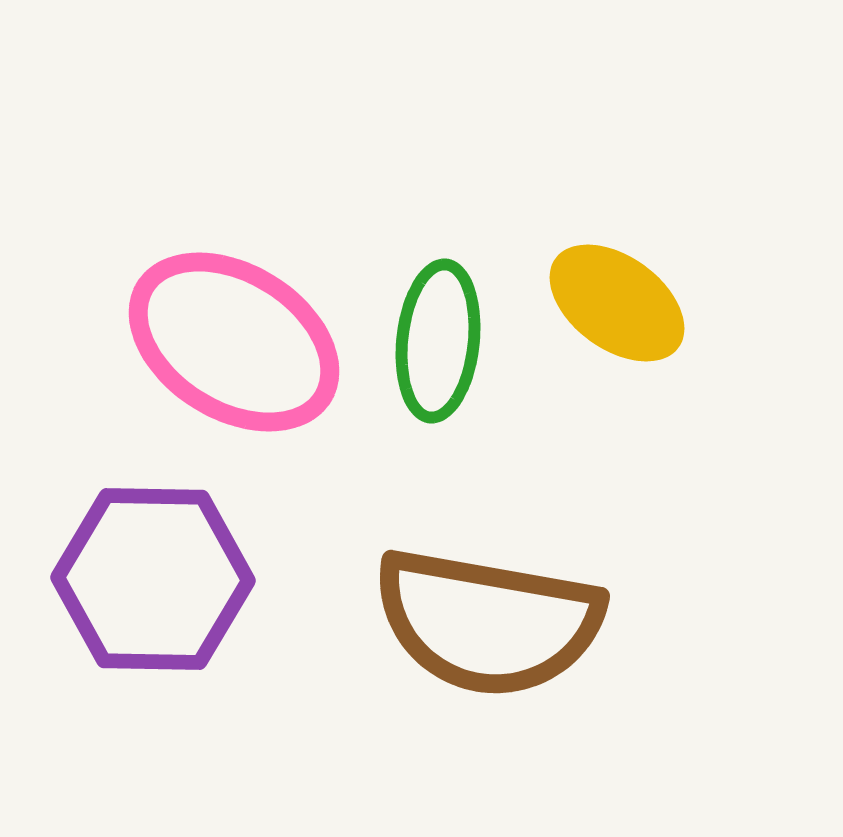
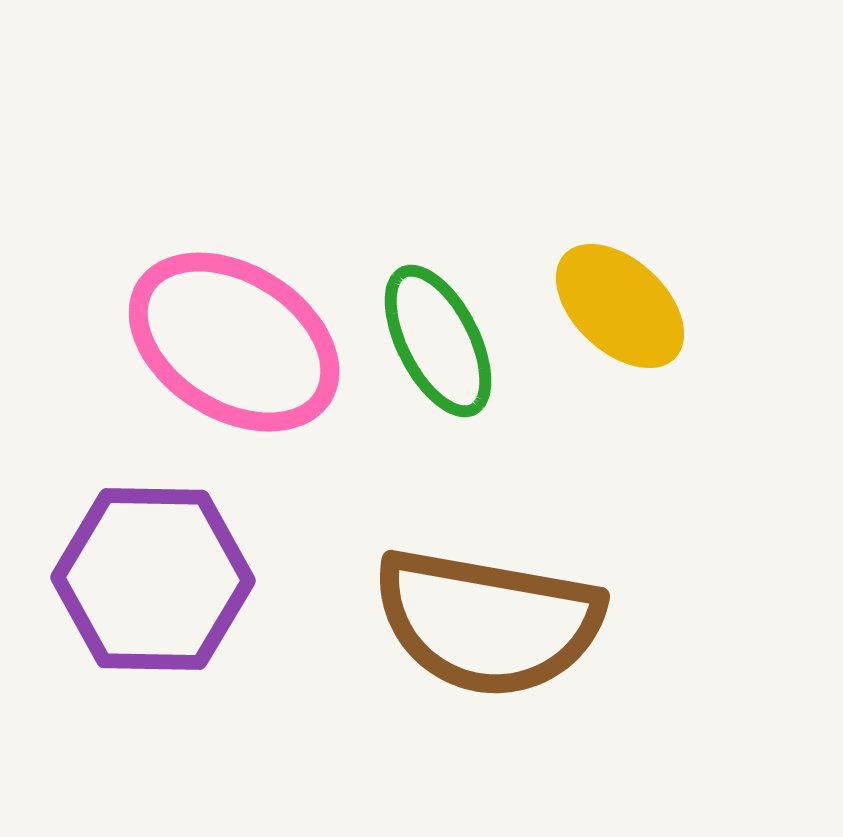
yellow ellipse: moved 3 px right, 3 px down; rotated 7 degrees clockwise
green ellipse: rotated 33 degrees counterclockwise
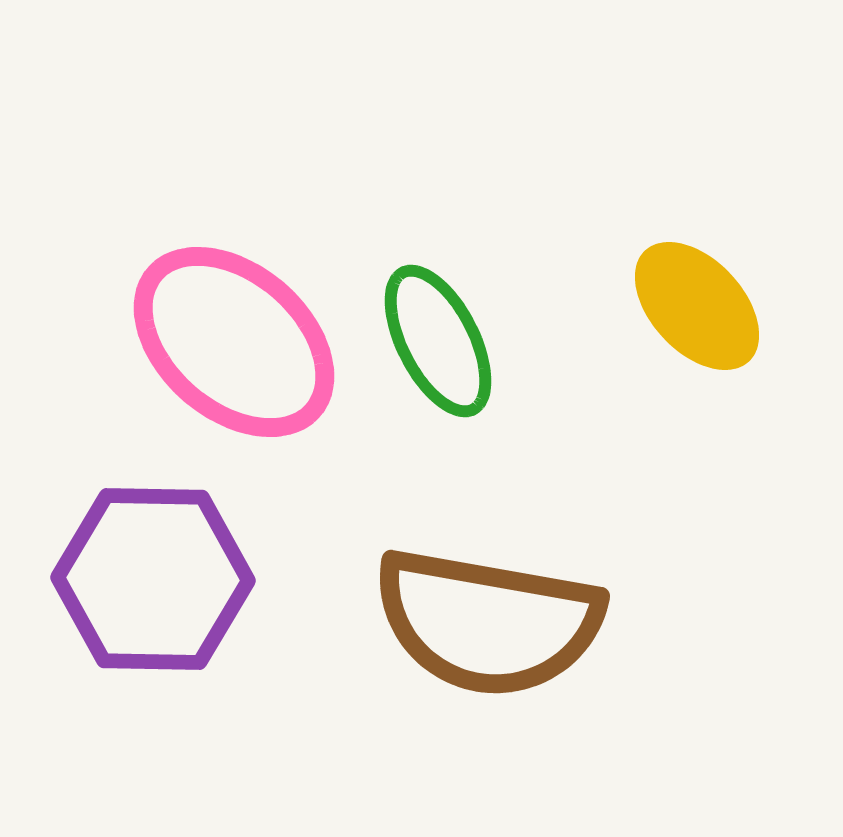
yellow ellipse: moved 77 px right; rotated 4 degrees clockwise
pink ellipse: rotated 9 degrees clockwise
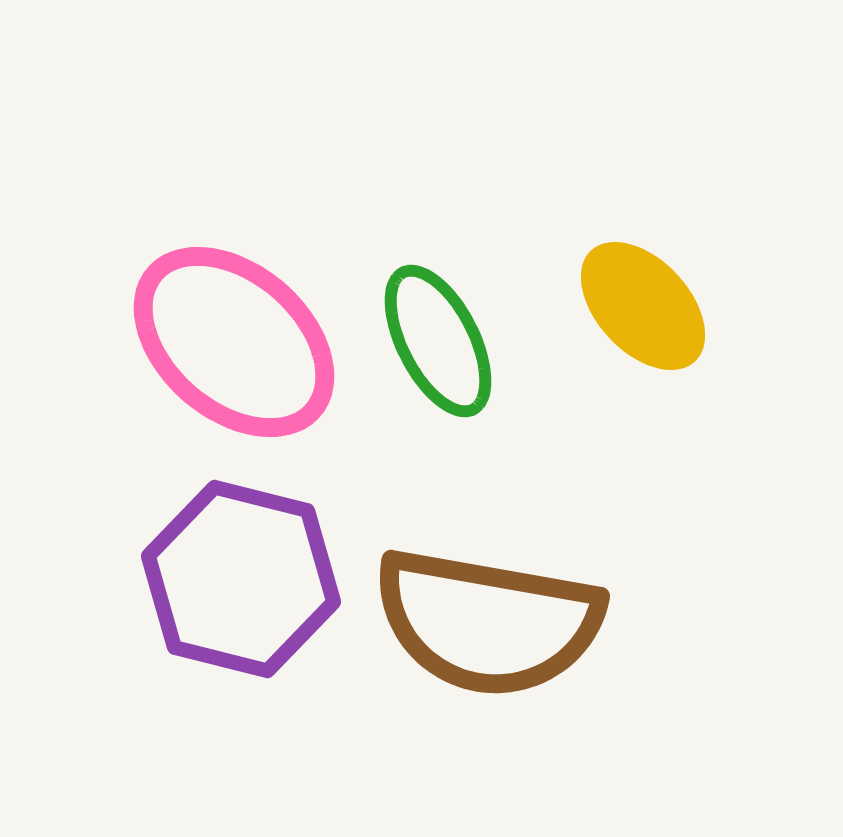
yellow ellipse: moved 54 px left
purple hexagon: moved 88 px right; rotated 13 degrees clockwise
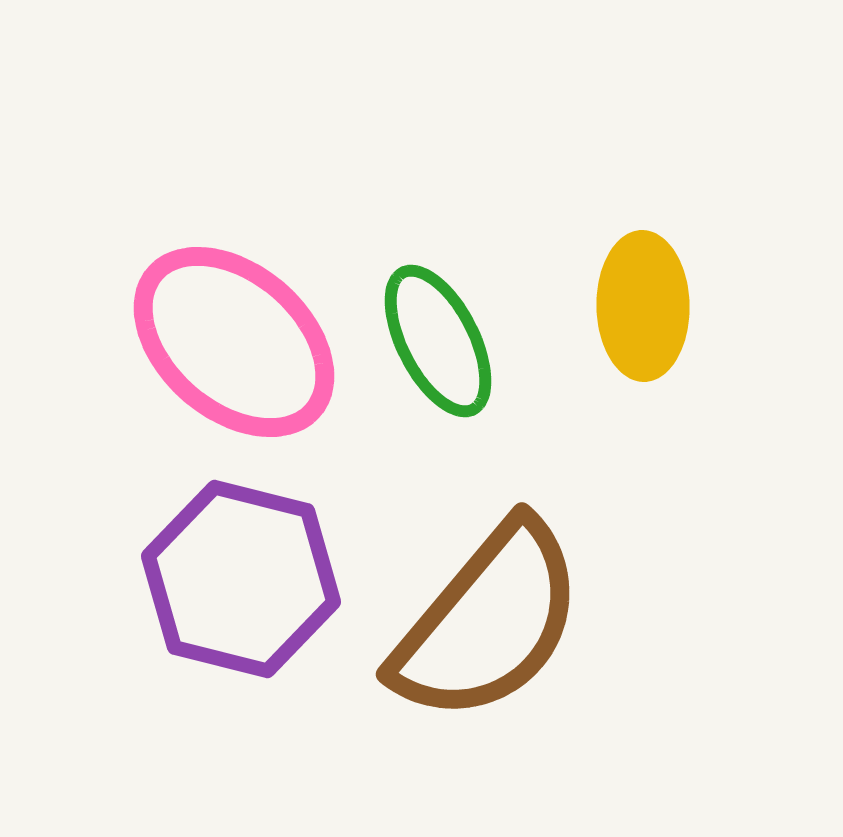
yellow ellipse: rotated 42 degrees clockwise
brown semicircle: rotated 60 degrees counterclockwise
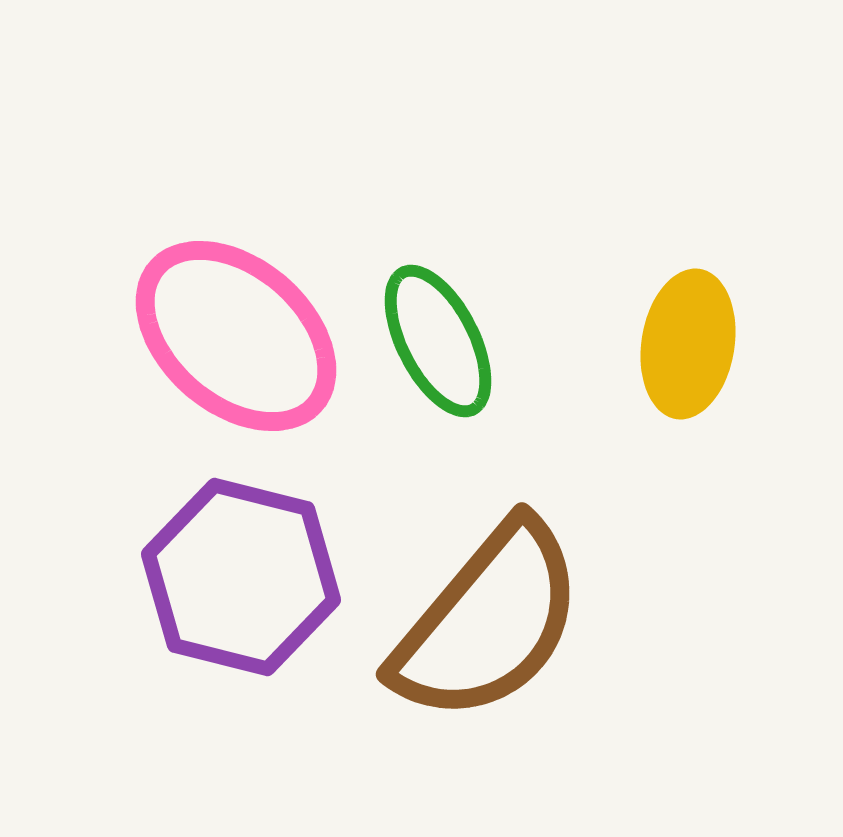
yellow ellipse: moved 45 px right, 38 px down; rotated 10 degrees clockwise
pink ellipse: moved 2 px right, 6 px up
purple hexagon: moved 2 px up
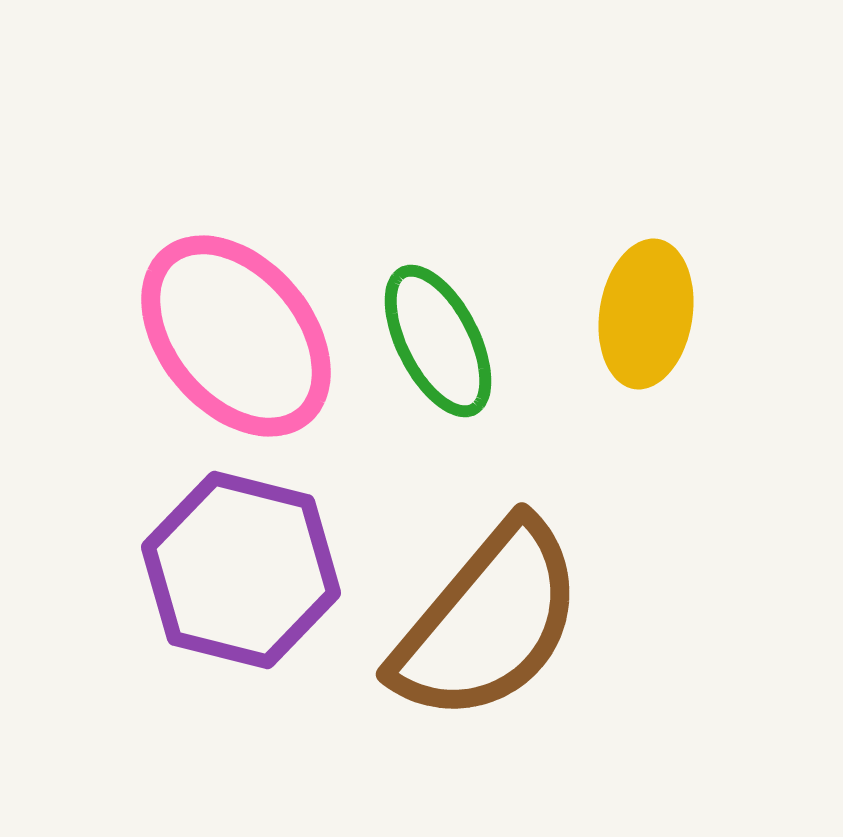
pink ellipse: rotated 9 degrees clockwise
yellow ellipse: moved 42 px left, 30 px up
purple hexagon: moved 7 px up
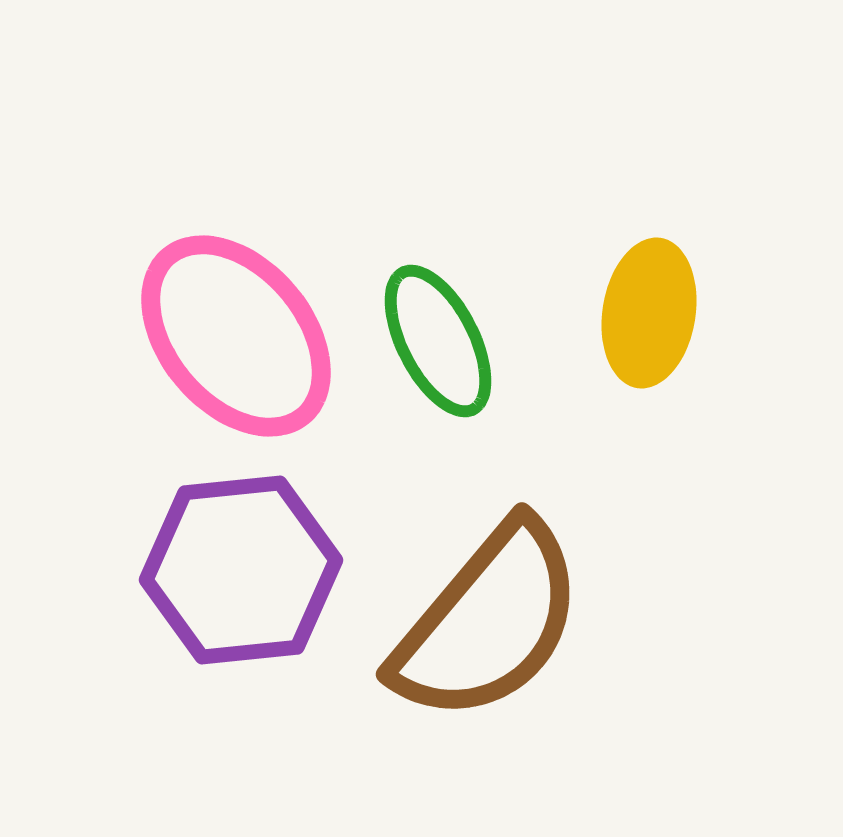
yellow ellipse: moved 3 px right, 1 px up
purple hexagon: rotated 20 degrees counterclockwise
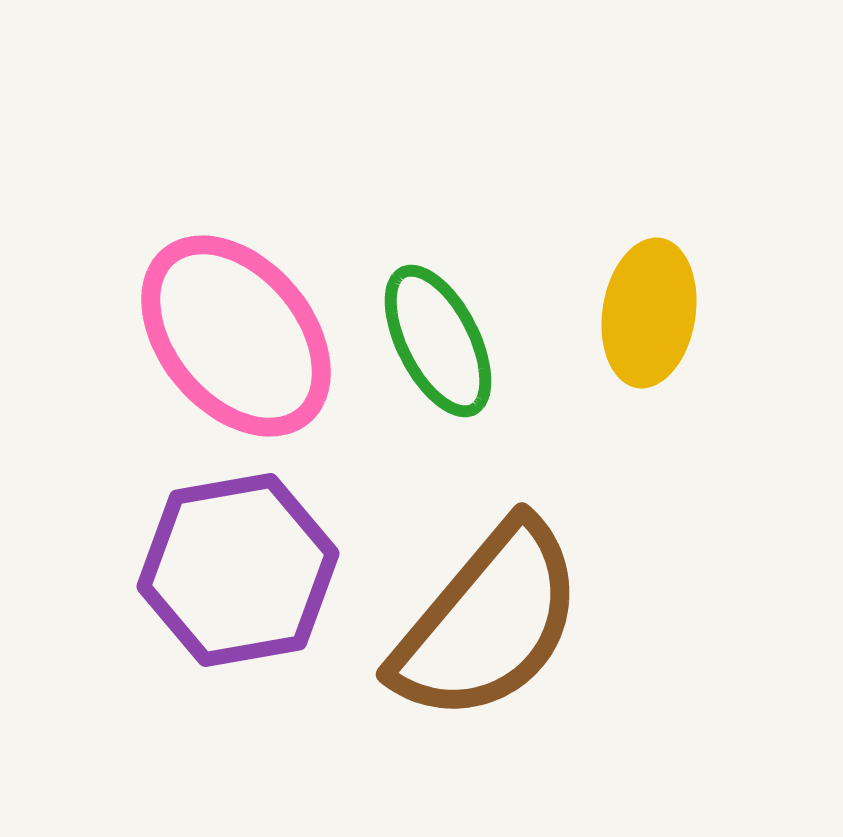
purple hexagon: moved 3 px left; rotated 4 degrees counterclockwise
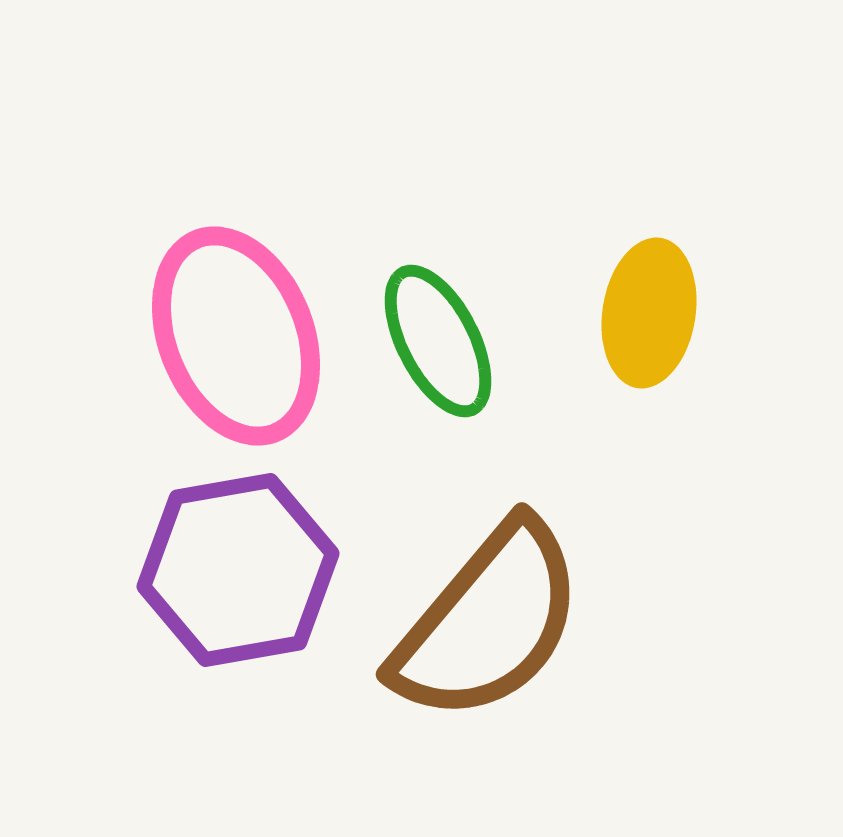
pink ellipse: rotated 18 degrees clockwise
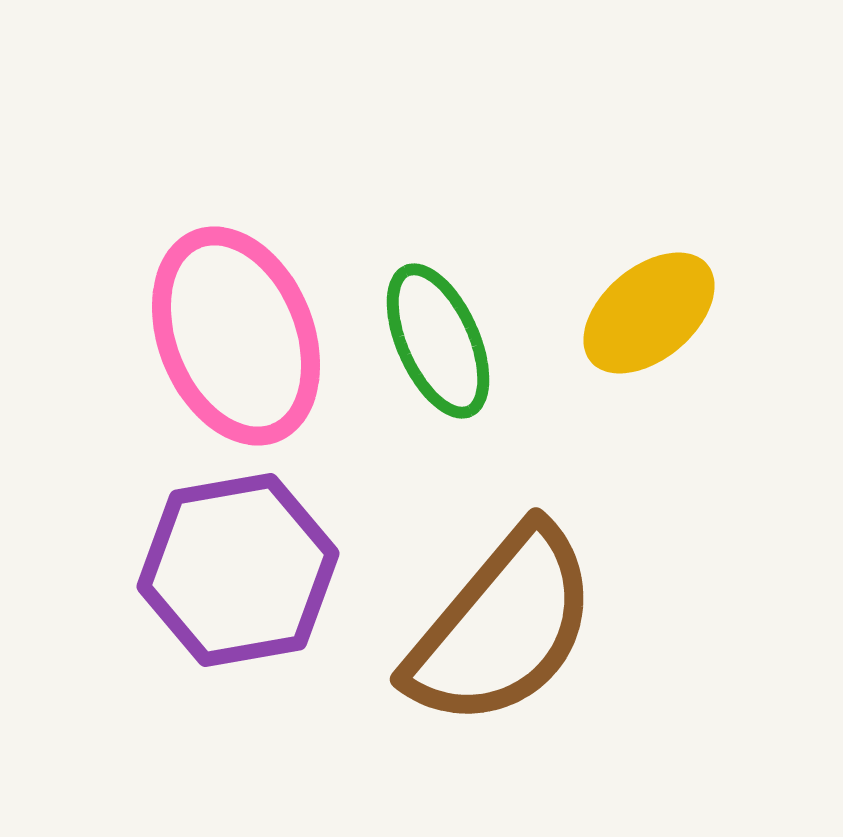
yellow ellipse: rotated 41 degrees clockwise
green ellipse: rotated 3 degrees clockwise
brown semicircle: moved 14 px right, 5 px down
